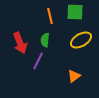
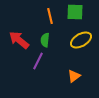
red arrow: moved 1 px left, 3 px up; rotated 150 degrees clockwise
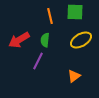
red arrow: rotated 70 degrees counterclockwise
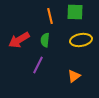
yellow ellipse: rotated 20 degrees clockwise
purple line: moved 4 px down
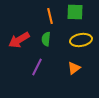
green semicircle: moved 1 px right, 1 px up
purple line: moved 1 px left, 2 px down
orange triangle: moved 8 px up
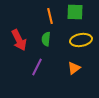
red arrow: rotated 85 degrees counterclockwise
